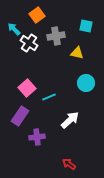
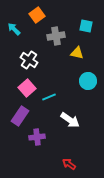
white cross: moved 17 px down
cyan circle: moved 2 px right, 2 px up
white arrow: rotated 78 degrees clockwise
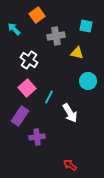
cyan line: rotated 40 degrees counterclockwise
white arrow: moved 7 px up; rotated 24 degrees clockwise
red arrow: moved 1 px right, 1 px down
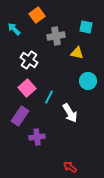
cyan square: moved 1 px down
red arrow: moved 2 px down
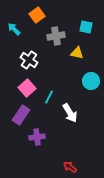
cyan circle: moved 3 px right
purple rectangle: moved 1 px right, 1 px up
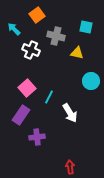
gray cross: rotated 24 degrees clockwise
white cross: moved 2 px right, 10 px up; rotated 12 degrees counterclockwise
red arrow: rotated 48 degrees clockwise
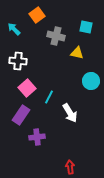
white cross: moved 13 px left, 11 px down; rotated 18 degrees counterclockwise
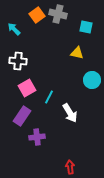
gray cross: moved 2 px right, 22 px up
cyan circle: moved 1 px right, 1 px up
pink square: rotated 12 degrees clockwise
purple rectangle: moved 1 px right, 1 px down
